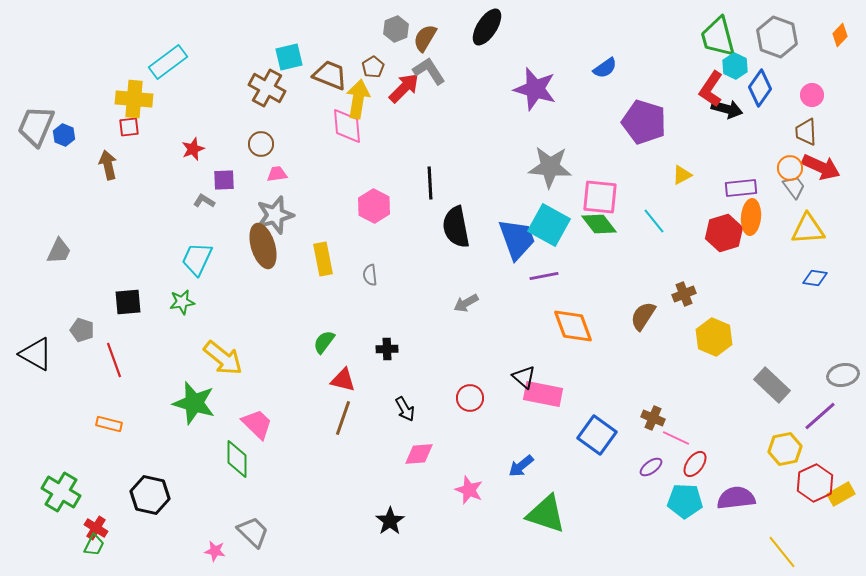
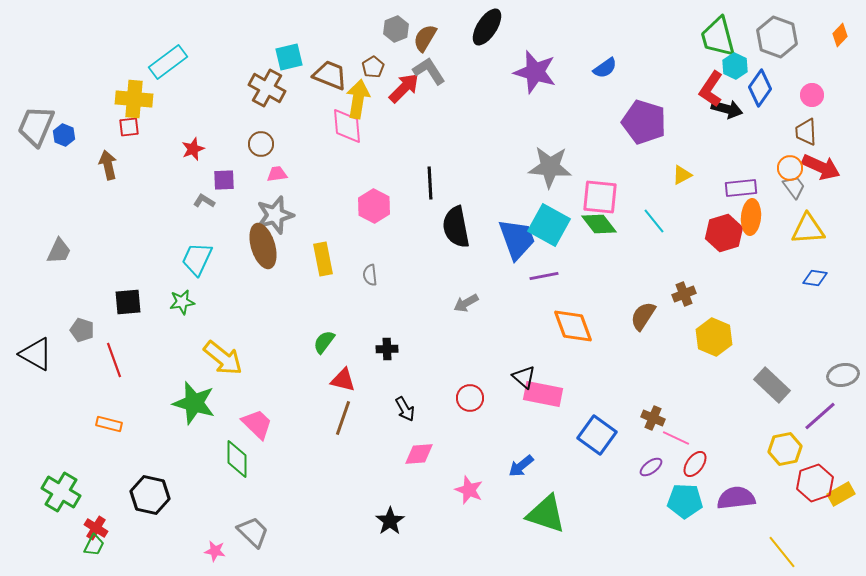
purple star at (535, 89): moved 17 px up
red hexagon at (815, 483): rotated 6 degrees clockwise
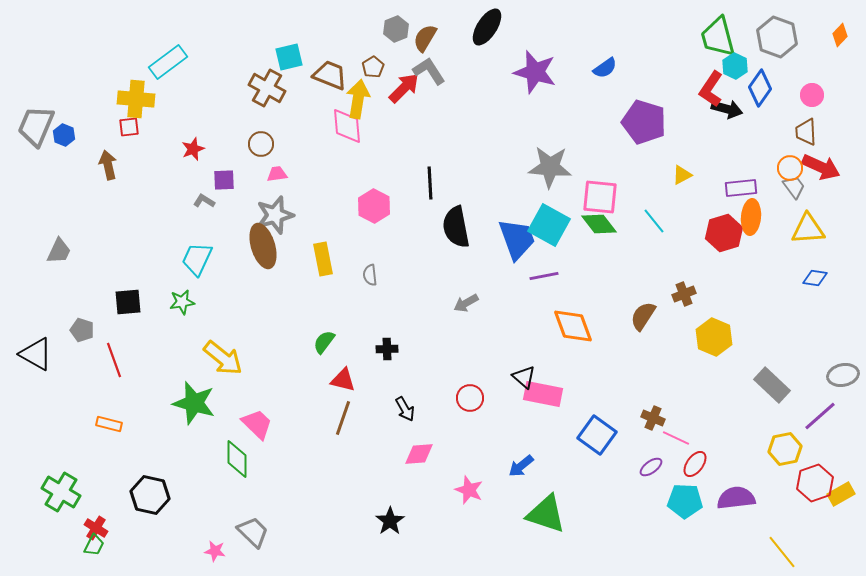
yellow cross at (134, 99): moved 2 px right
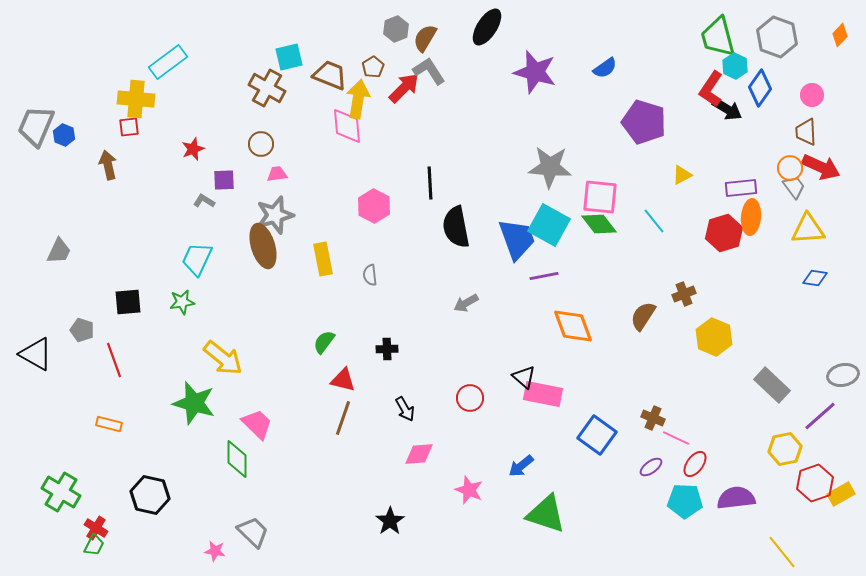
black arrow at (727, 109): rotated 16 degrees clockwise
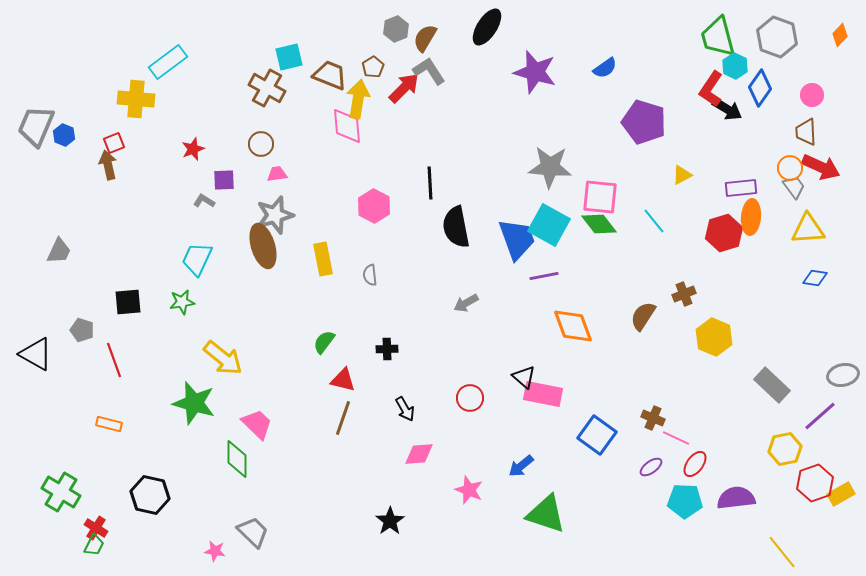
red square at (129, 127): moved 15 px left, 16 px down; rotated 15 degrees counterclockwise
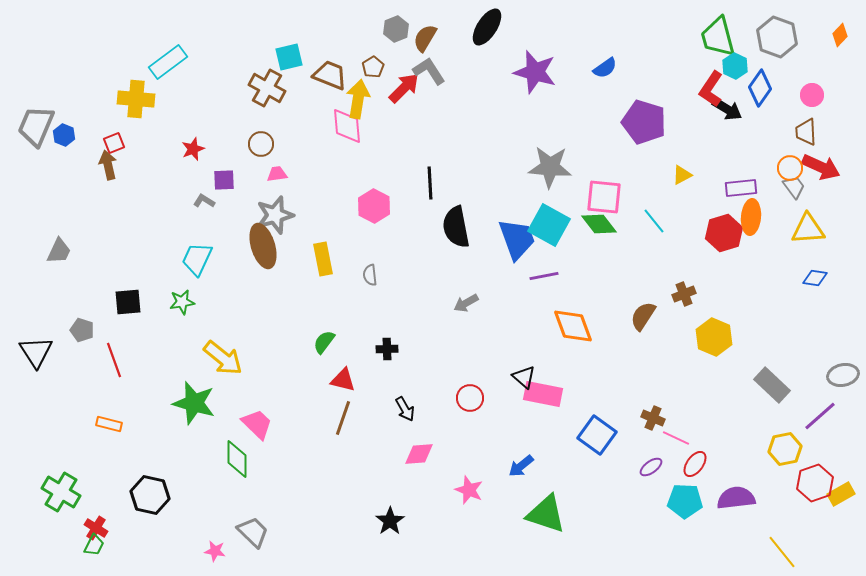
pink square at (600, 197): moved 4 px right
black triangle at (36, 354): moved 2 px up; rotated 27 degrees clockwise
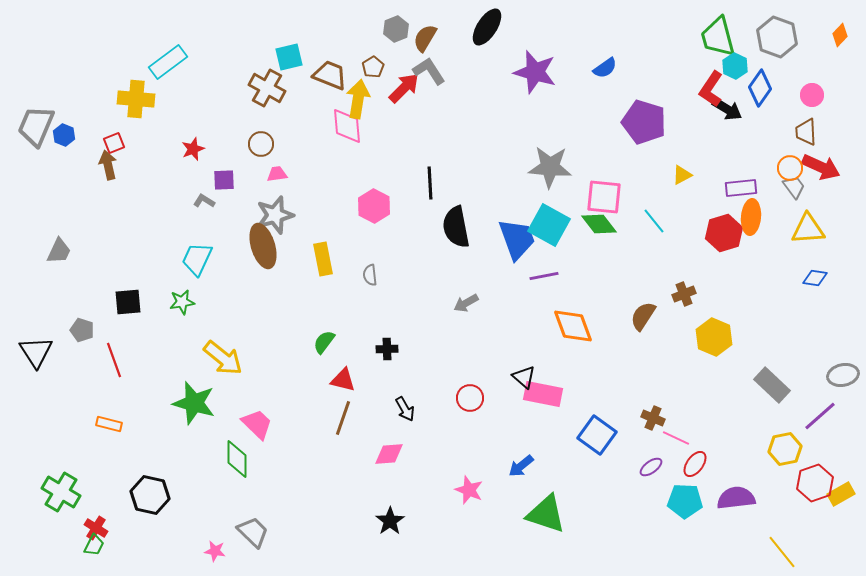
pink diamond at (419, 454): moved 30 px left
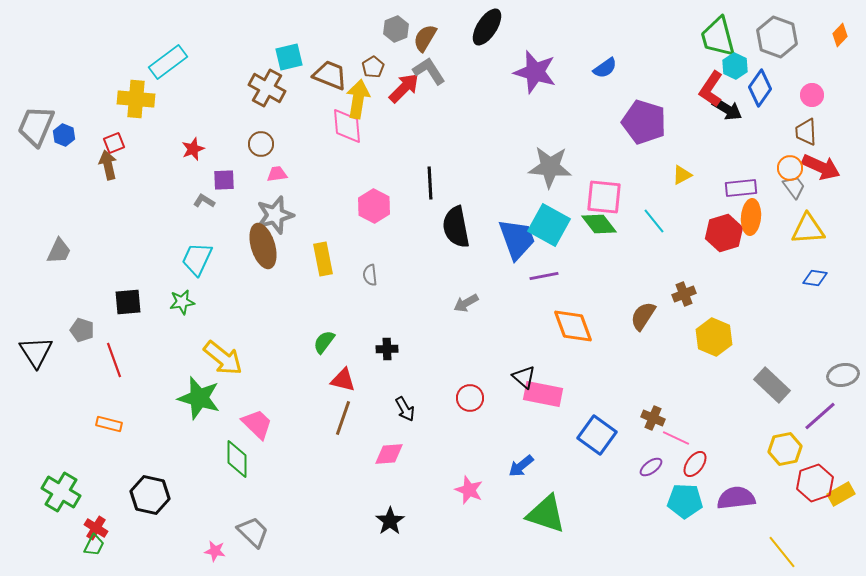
green star at (194, 403): moved 5 px right, 5 px up
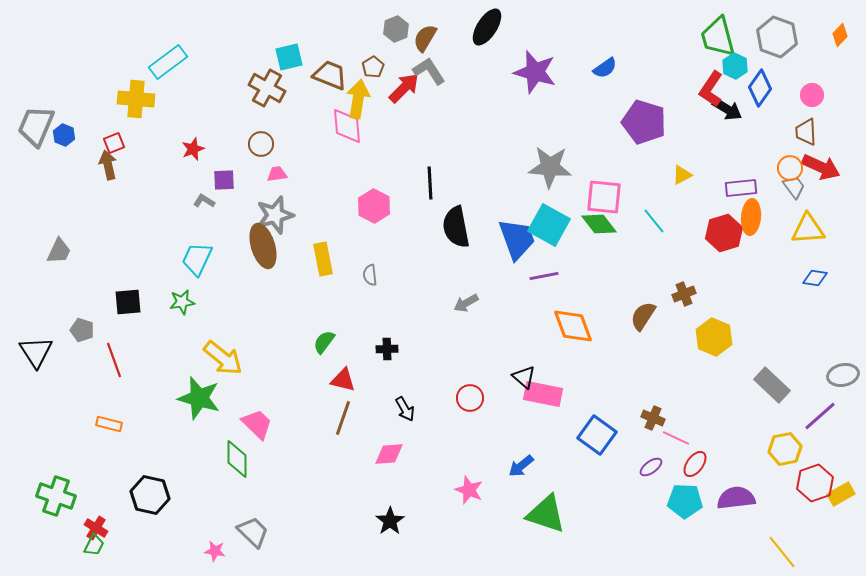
green cross at (61, 492): moved 5 px left, 4 px down; rotated 12 degrees counterclockwise
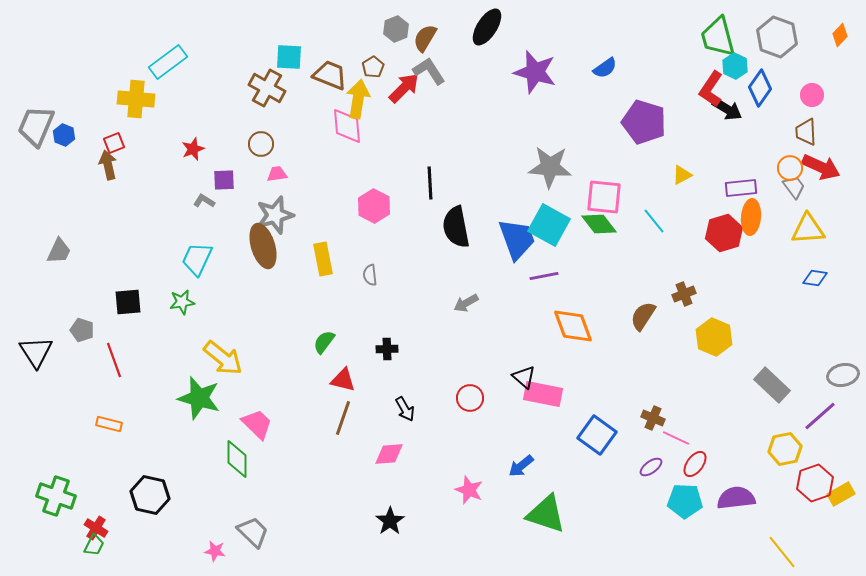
cyan square at (289, 57): rotated 16 degrees clockwise
